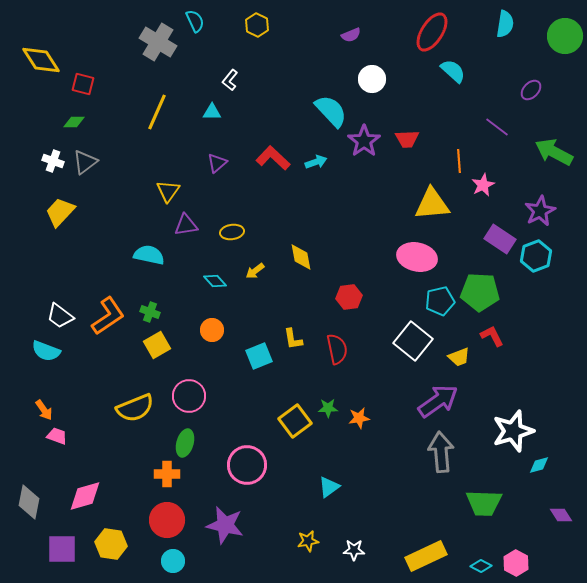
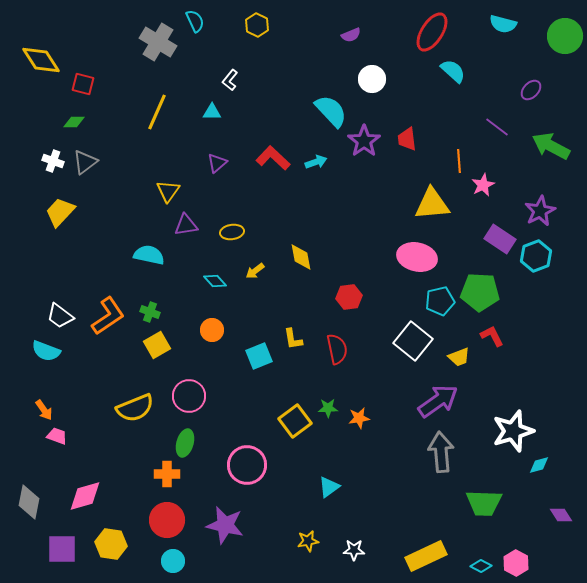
cyan semicircle at (505, 24): moved 2 px left; rotated 96 degrees clockwise
red trapezoid at (407, 139): rotated 85 degrees clockwise
green arrow at (554, 152): moved 3 px left, 6 px up
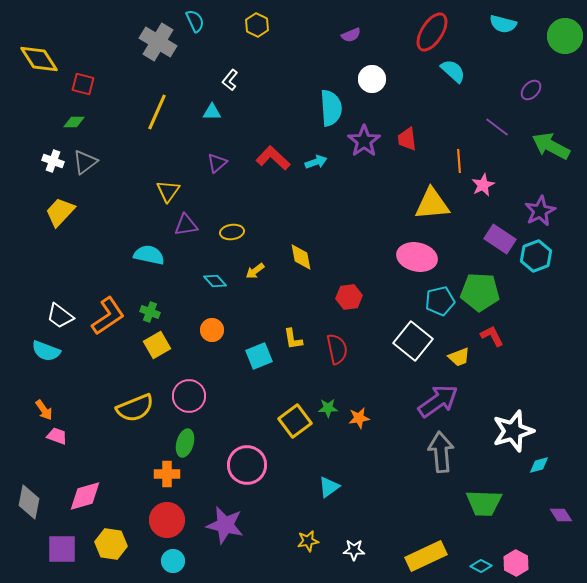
yellow diamond at (41, 60): moved 2 px left, 1 px up
cyan semicircle at (331, 111): moved 3 px up; rotated 39 degrees clockwise
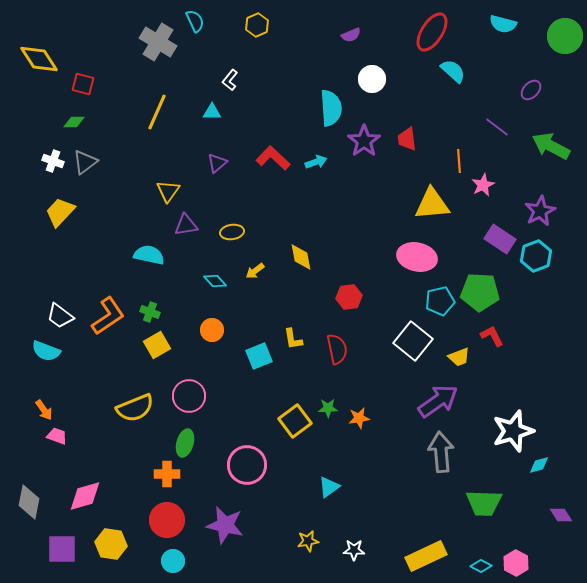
yellow hexagon at (257, 25): rotated 10 degrees clockwise
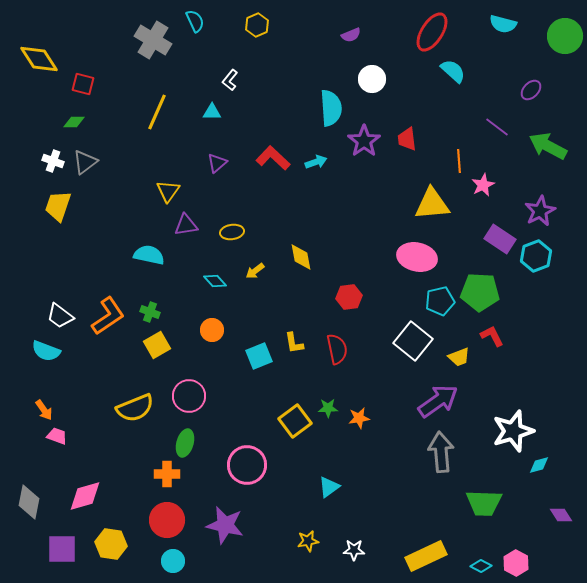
gray cross at (158, 42): moved 5 px left, 2 px up
green arrow at (551, 146): moved 3 px left
yellow trapezoid at (60, 212): moved 2 px left, 6 px up; rotated 24 degrees counterclockwise
yellow L-shape at (293, 339): moved 1 px right, 4 px down
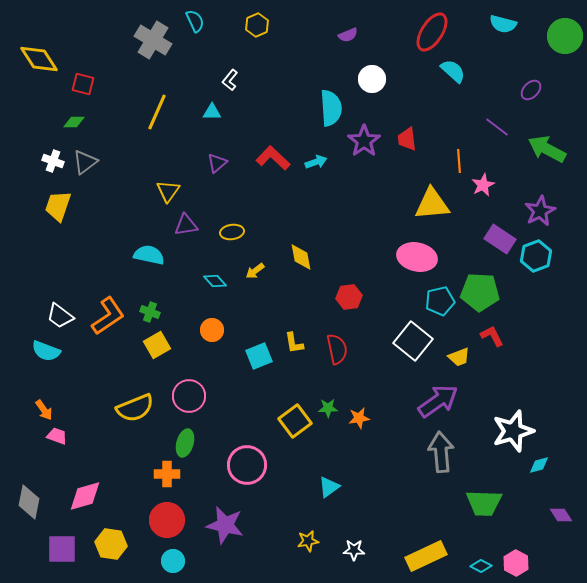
purple semicircle at (351, 35): moved 3 px left
green arrow at (548, 146): moved 1 px left, 3 px down
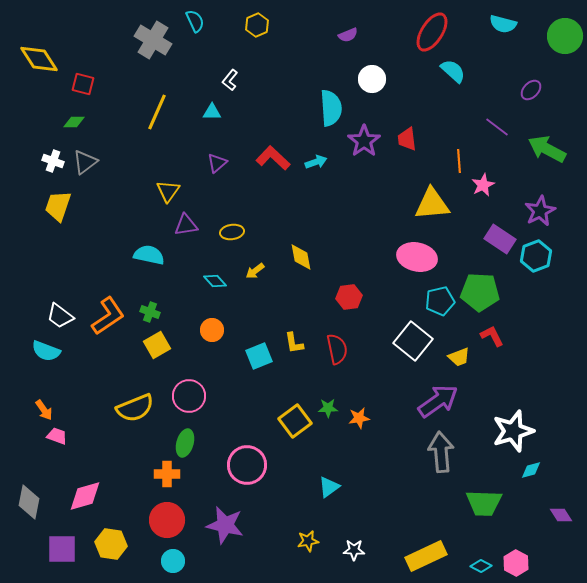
cyan diamond at (539, 465): moved 8 px left, 5 px down
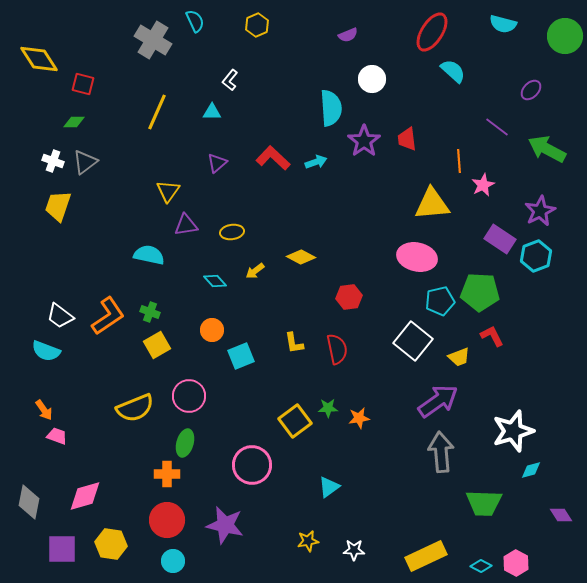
yellow diamond at (301, 257): rotated 52 degrees counterclockwise
cyan square at (259, 356): moved 18 px left
pink circle at (247, 465): moved 5 px right
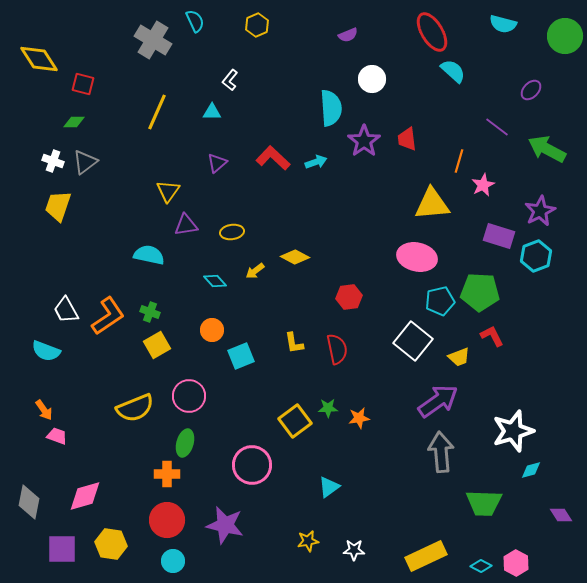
red ellipse at (432, 32): rotated 63 degrees counterclockwise
orange line at (459, 161): rotated 20 degrees clockwise
purple rectangle at (500, 239): moved 1 px left, 3 px up; rotated 16 degrees counterclockwise
yellow diamond at (301, 257): moved 6 px left
white trapezoid at (60, 316): moved 6 px right, 6 px up; rotated 24 degrees clockwise
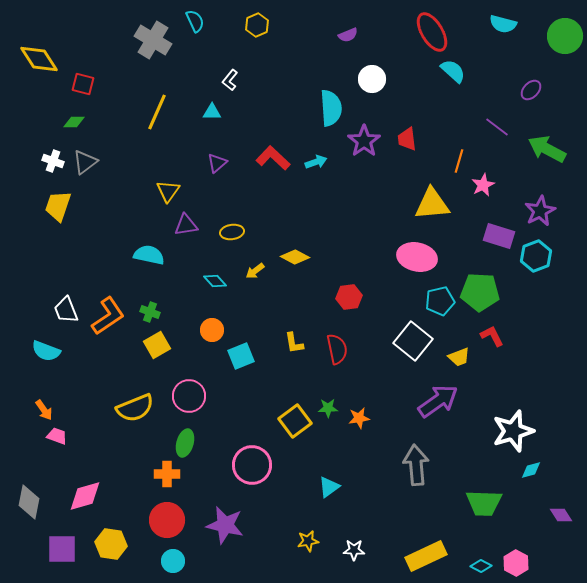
white trapezoid at (66, 310): rotated 8 degrees clockwise
gray arrow at (441, 452): moved 25 px left, 13 px down
